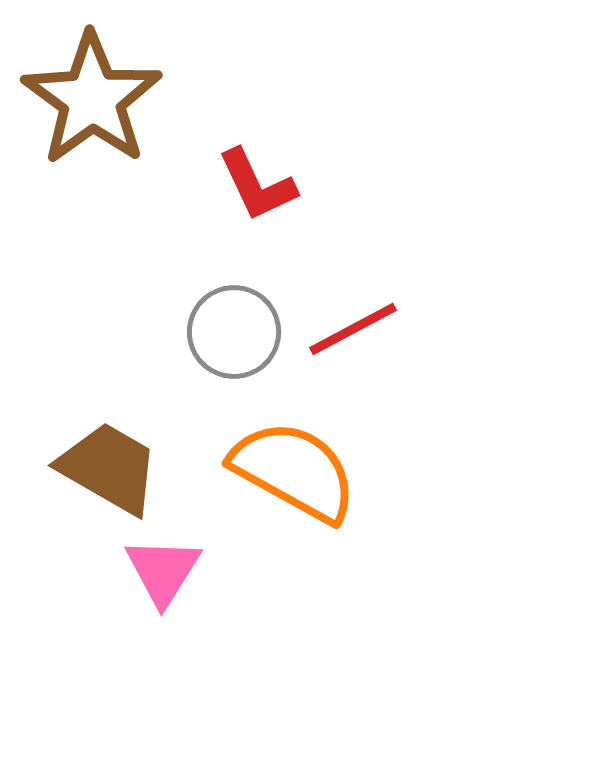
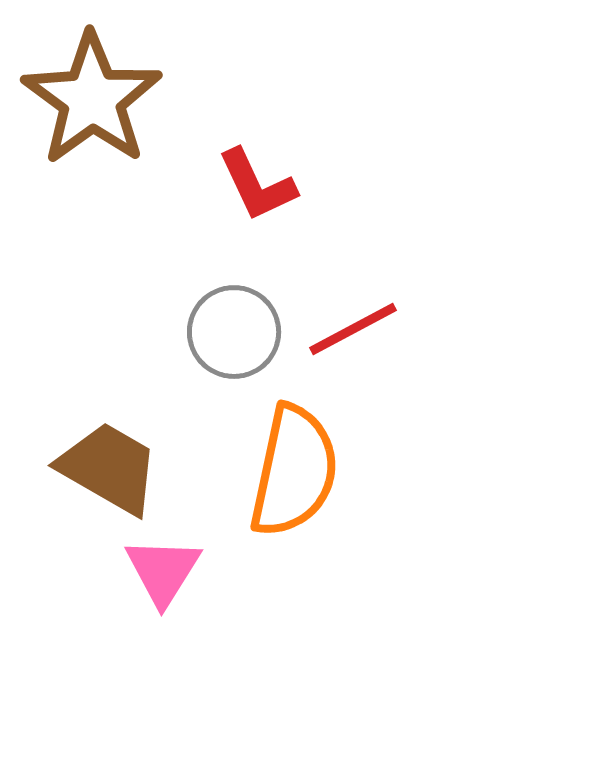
orange semicircle: rotated 73 degrees clockwise
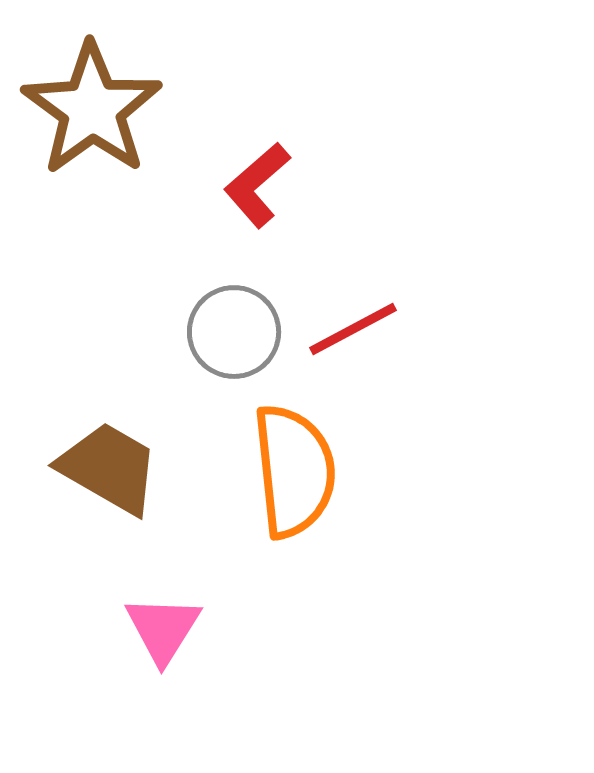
brown star: moved 10 px down
red L-shape: rotated 74 degrees clockwise
orange semicircle: rotated 18 degrees counterclockwise
pink triangle: moved 58 px down
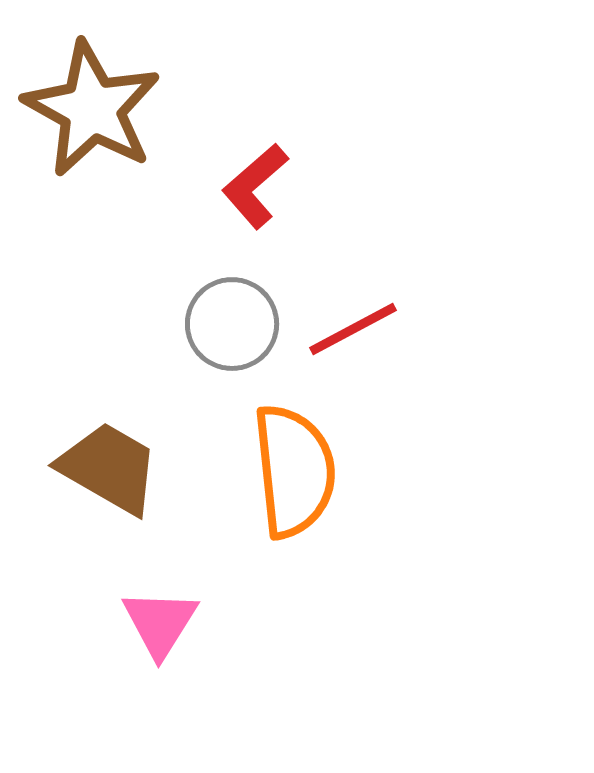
brown star: rotated 7 degrees counterclockwise
red L-shape: moved 2 px left, 1 px down
gray circle: moved 2 px left, 8 px up
pink triangle: moved 3 px left, 6 px up
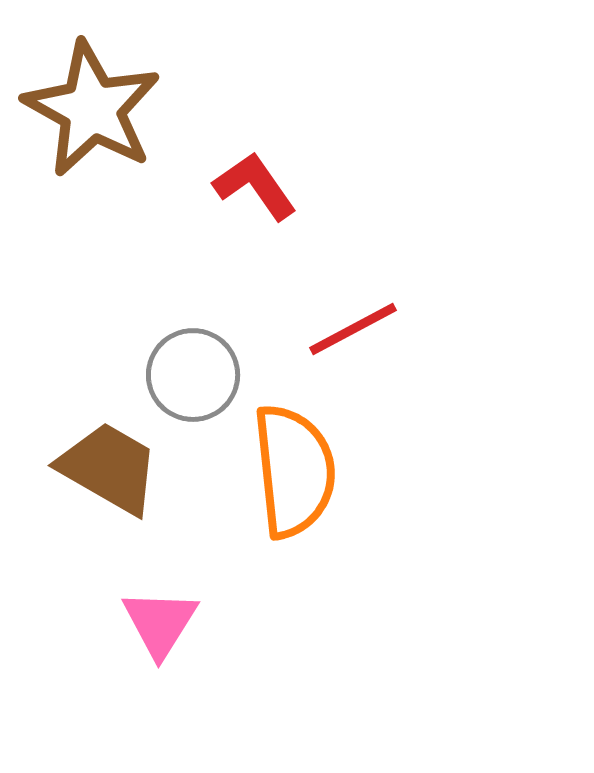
red L-shape: rotated 96 degrees clockwise
gray circle: moved 39 px left, 51 px down
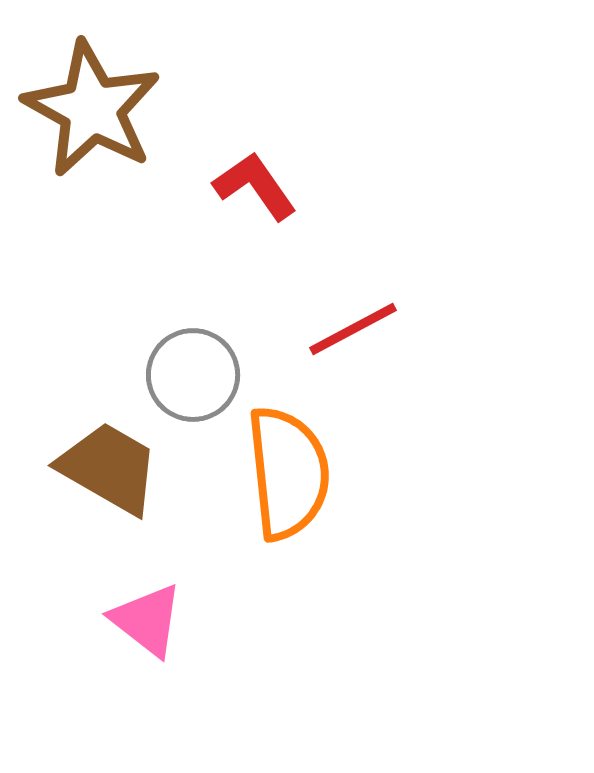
orange semicircle: moved 6 px left, 2 px down
pink triangle: moved 13 px left, 3 px up; rotated 24 degrees counterclockwise
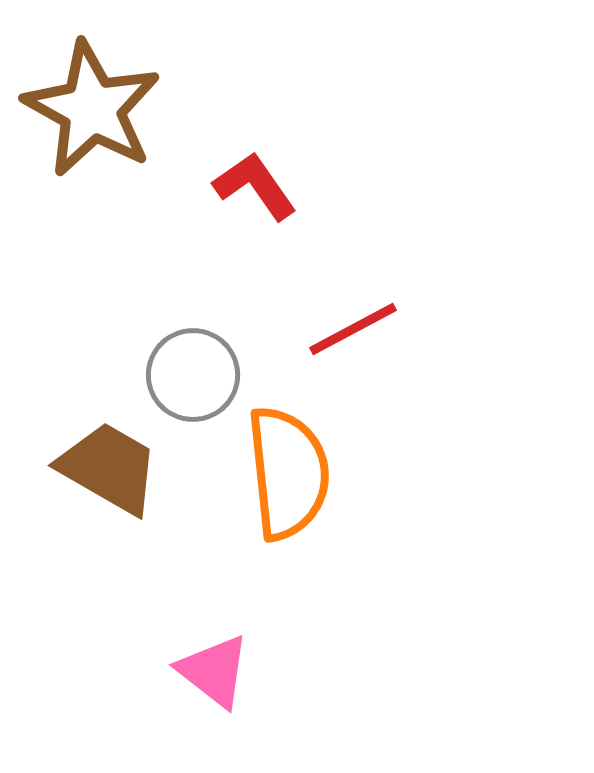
pink triangle: moved 67 px right, 51 px down
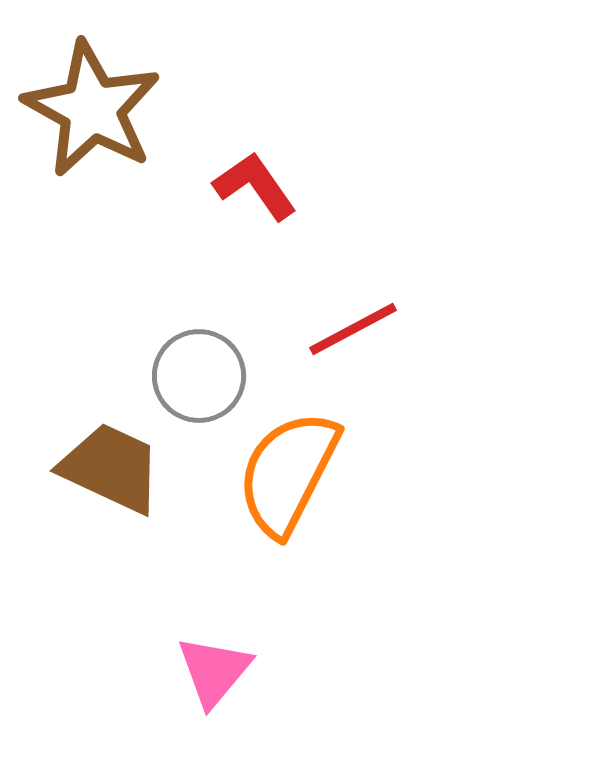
gray circle: moved 6 px right, 1 px down
brown trapezoid: moved 2 px right; rotated 5 degrees counterclockwise
orange semicircle: rotated 147 degrees counterclockwise
pink triangle: rotated 32 degrees clockwise
